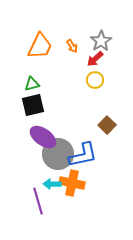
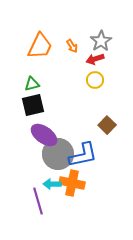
red arrow: rotated 24 degrees clockwise
purple ellipse: moved 1 px right, 2 px up
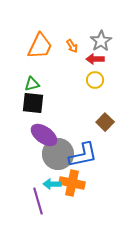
red arrow: rotated 18 degrees clockwise
black square: moved 2 px up; rotated 20 degrees clockwise
brown square: moved 2 px left, 3 px up
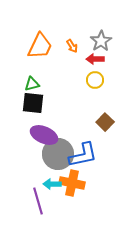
purple ellipse: rotated 12 degrees counterclockwise
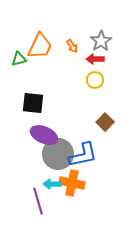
green triangle: moved 13 px left, 25 px up
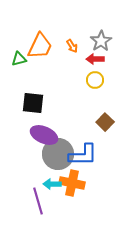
blue L-shape: rotated 12 degrees clockwise
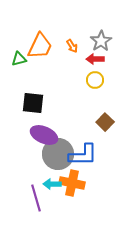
purple line: moved 2 px left, 3 px up
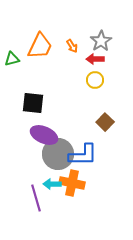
green triangle: moved 7 px left
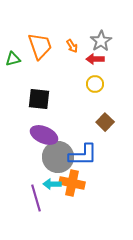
orange trapezoid: rotated 44 degrees counterclockwise
green triangle: moved 1 px right
yellow circle: moved 4 px down
black square: moved 6 px right, 4 px up
gray circle: moved 3 px down
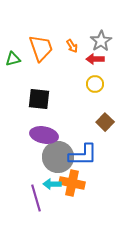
orange trapezoid: moved 1 px right, 2 px down
purple ellipse: rotated 12 degrees counterclockwise
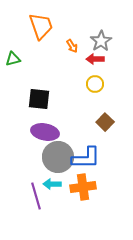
orange trapezoid: moved 22 px up
purple ellipse: moved 1 px right, 3 px up
blue L-shape: moved 3 px right, 3 px down
orange cross: moved 11 px right, 4 px down; rotated 20 degrees counterclockwise
purple line: moved 2 px up
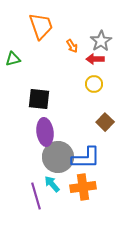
yellow circle: moved 1 px left
purple ellipse: rotated 72 degrees clockwise
cyan arrow: rotated 48 degrees clockwise
